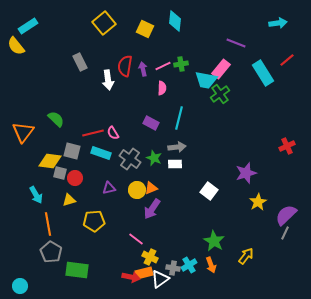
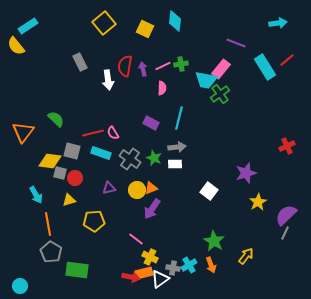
cyan rectangle at (263, 73): moved 2 px right, 6 px up
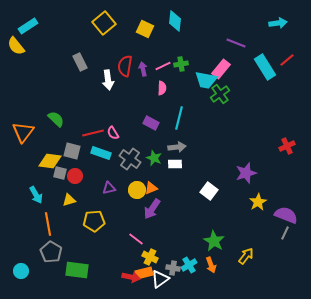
red circle at (75, 178): moved 2 px up
purple semicircle at (286, 215): rotated 65 degrees clockwise
cyan circle at (20, 286): moved 1 px right, 15 px up
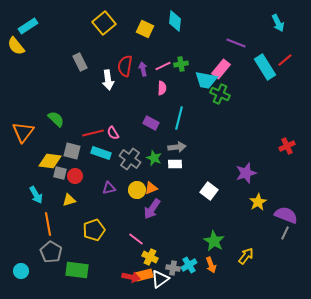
cyan arrow at (278, 23): rotated 72 degrees clockwise
red line at (287, 60): moved 2 px left
green cross at (220, 94): rotated 30 degrees counterclockwise
yellow pentagon at (94, 221): moved 9 px down; rotated 15 degrees counterclockwise
orange rectangle at (144, 273): moved 2 px down
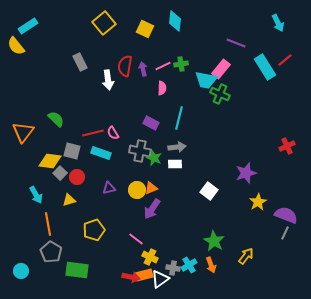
gray cross at (130, 159): moved 10 px right, 8 px up; rotated 25 degrees counterclockwise
gray square at (60, 173): rotated 32 degrees clockwise
red circle at (75, 176): moved 2 px right, 1 px down
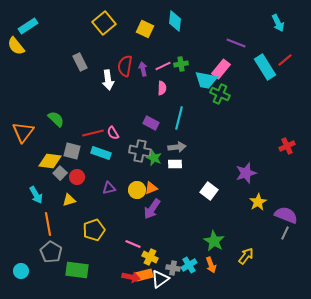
pink line at (136, 239): moved 3 px left, 5 px down; rotated 14 degrees counterclockwise
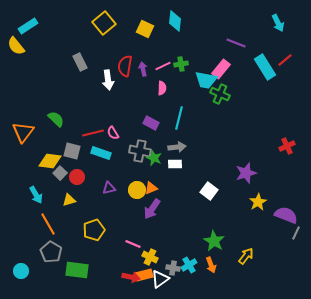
orange line at (48, 224): rotated 20 degrees counterclockwise
gray line at (285, 233): moved 11 px right
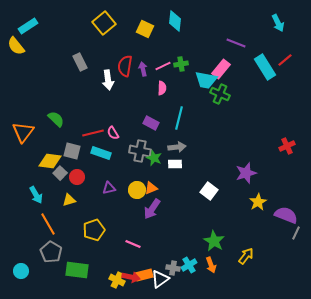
yellow cross at (150, 257): moved 33 px left, 23 px down
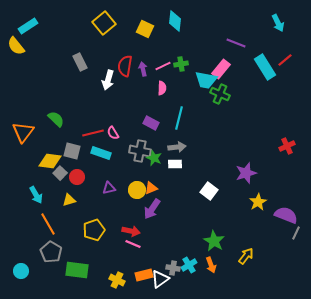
white arrow at (108, 80): rotated 24 degrees clockwise
red arrow at (131, 277): moved 46 px up
